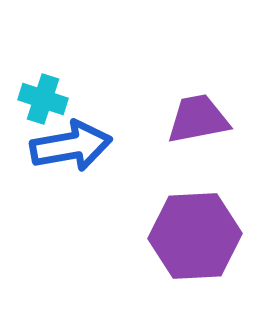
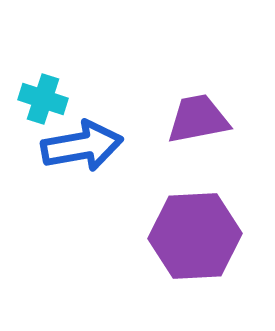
blue arrow: moved 11 px right
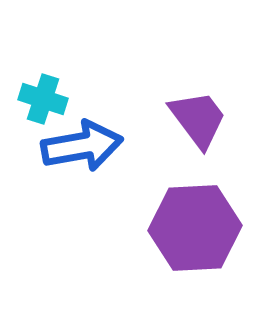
purple trapezoid: rotated 64 degrees clockwise
purple hexagon: moved 8 px up
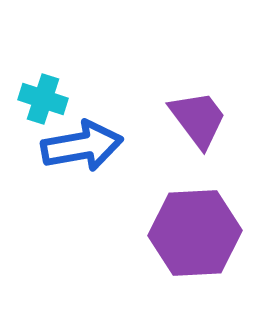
purple hexagon: moved 5 px down
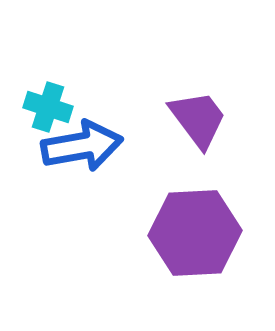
cyan cross: moved 5 px right, 8 px down
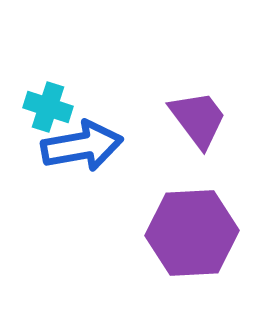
purple hexagon: moved 3 px left
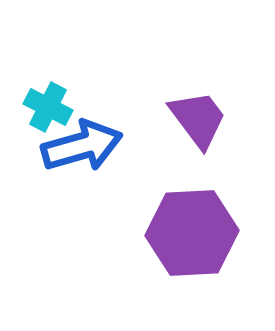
cyan cross: rotated 9 degrees clockwise
blue arrow: rotated 6 degrees counterclockwise
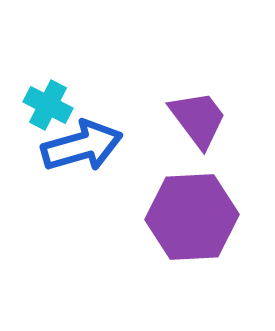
cyan cross: moved 2 px up
purple hexagon: moved 16 px up
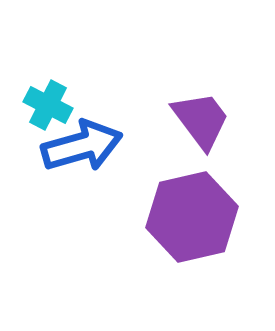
purple trapezoid: moved 3 px right, 1 px down
purple hexagon: rotated 10 degrees counterclockwise
